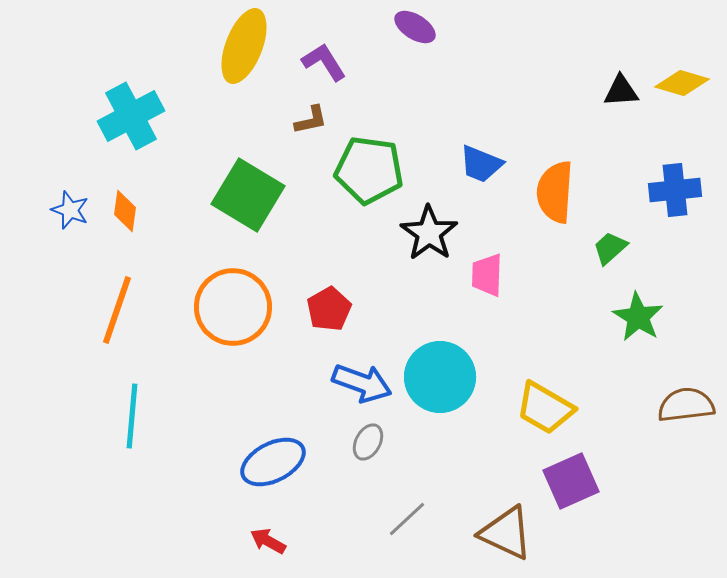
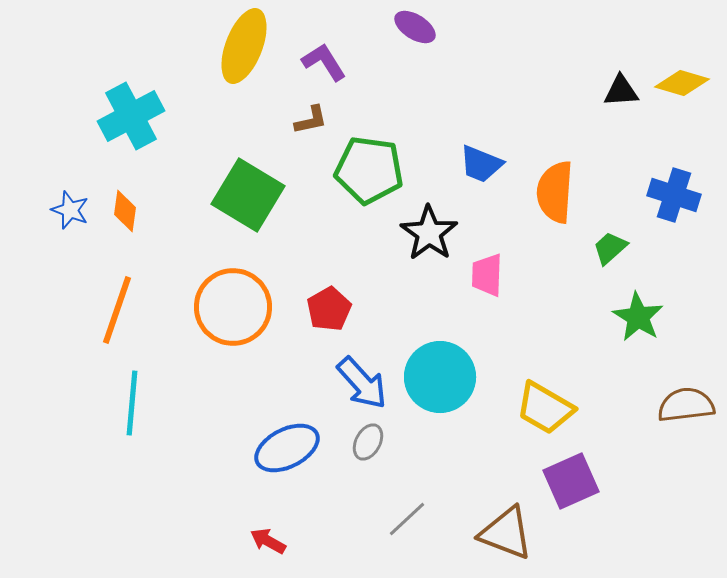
blue cross: moved 1 px left, 5 px down; rotated 24 degrees clockwise
blue arrow: rotated 28 degrees clockwise
cyan line: moved 13 px up
blue ellipse: moved 14 px right, 14 px up
brown triangle: rotated 4 degrees counterclockwise
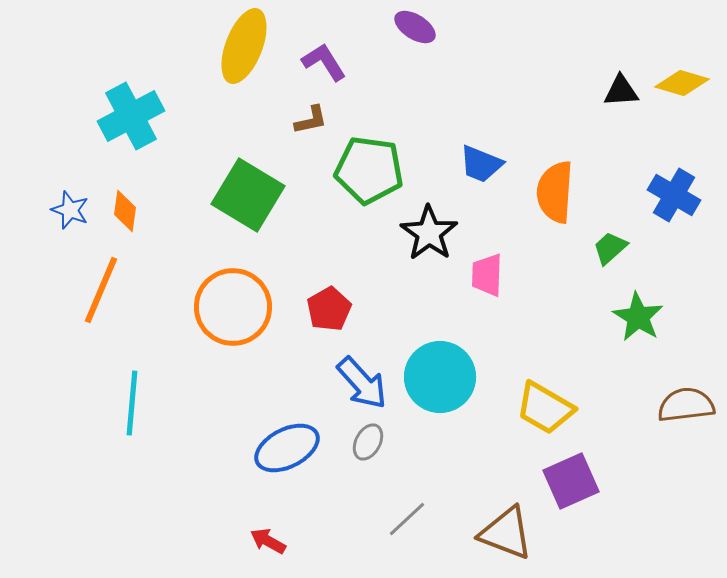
blue cross: rotated 12 degrees clockwise
orange line: moved 16 px left, 20 px up; rotated 4 degrees clockwise
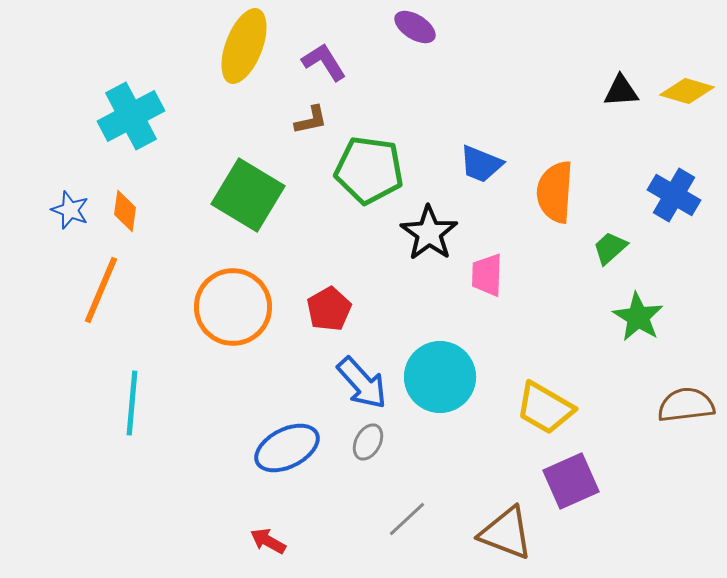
yellow diamond: moved 5 px right, 8 px down
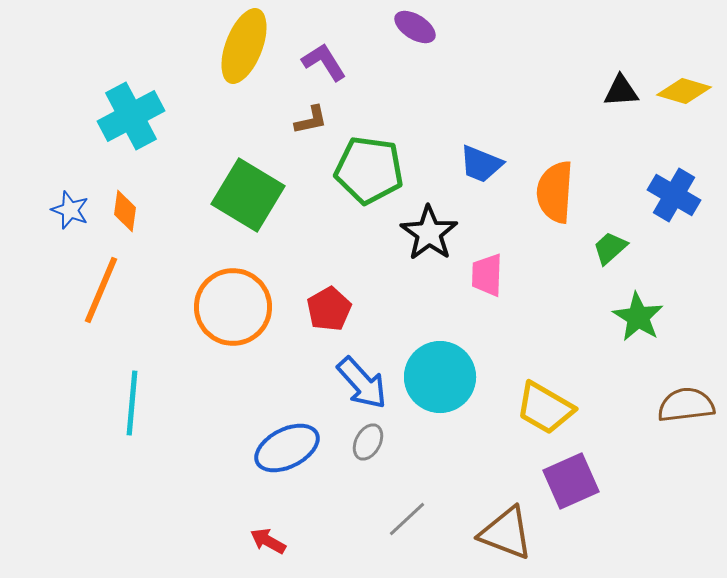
yellow diamond: moved 3 px left
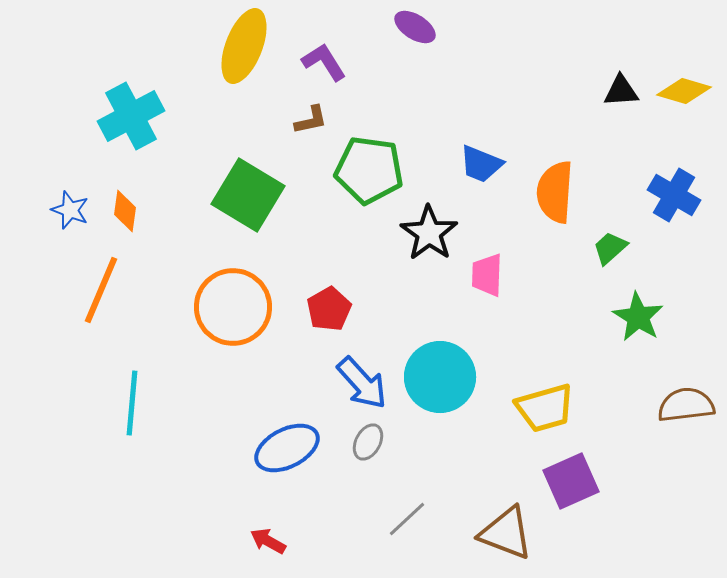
yellow trapezoid: rotated 46 degrees counterclockwise
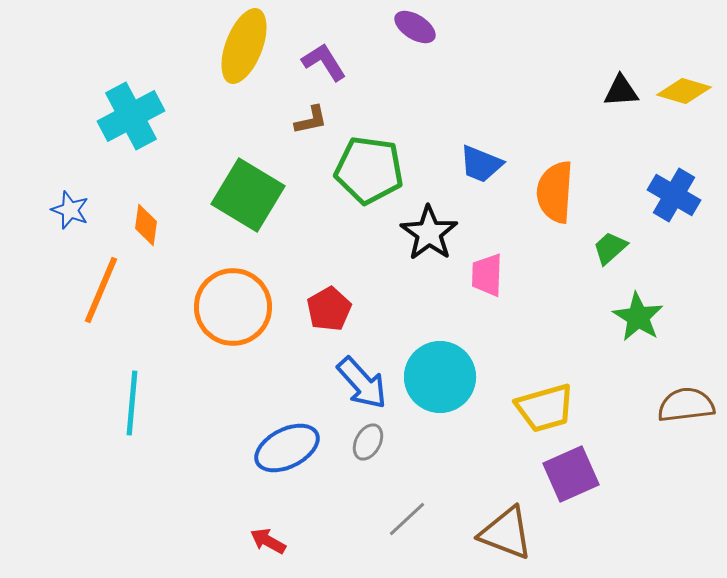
orange diamond: moved 21 px right, 14 px down
purple square: moved 7 px up
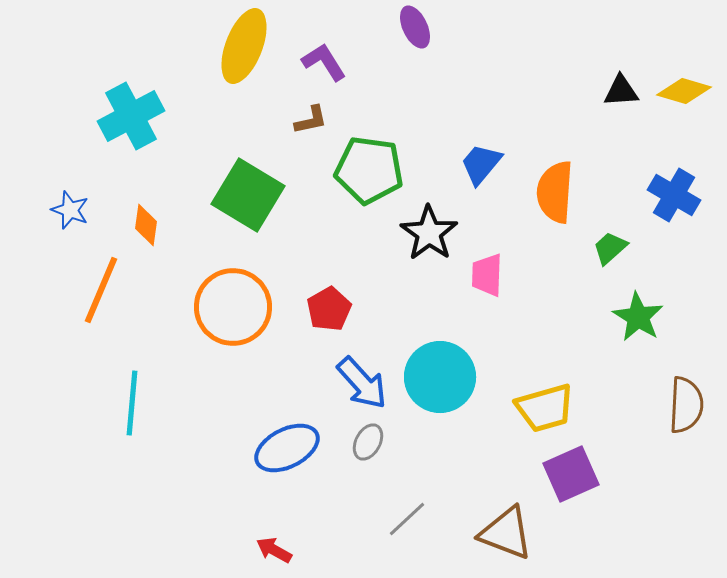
purple ellipse: rotated 33 degrees clockwise
blue trapezoid: rotated 108 degrees clockwise
brown semicircle: rotated 100 degrees clockwise
red arrow: moved 6 px right, 9 px down
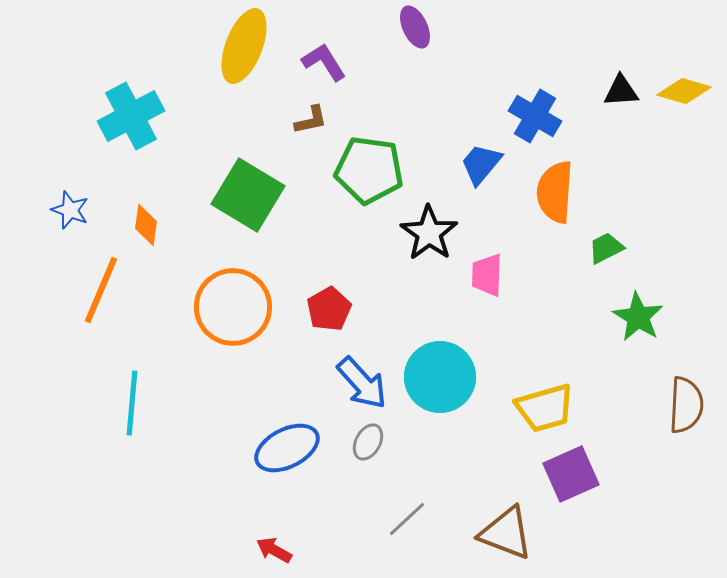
blue cross: moved 139 px left, 79 px up
green trapezoid: moved 4 px left; rotated 15 degrees clockwise
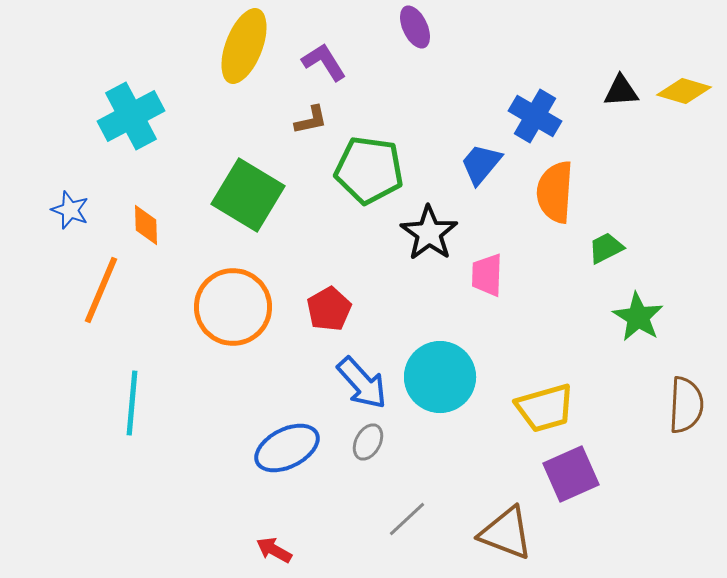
orange diamond: rotated 9 degrees counterclockwise
